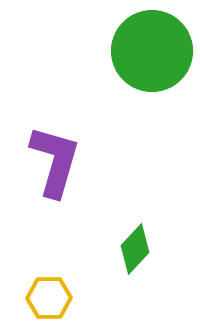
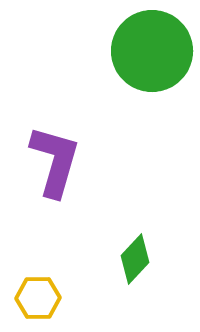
green diamond: moved 10 px down
yellow hexagon: moved 11 px left
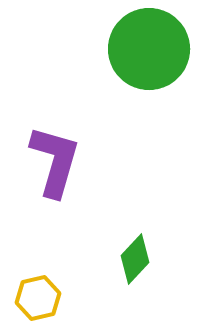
green circle: moved 3 px left, 2 px up
yellow hexagon: rotated 12 degrees counterclockwise
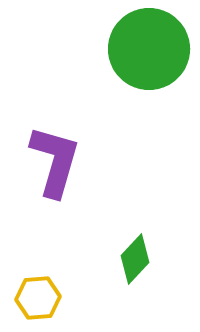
yellow hexagon: rotated 9 degrees clockwise
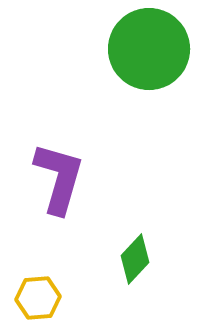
purple L-shape: moved 4 px right, 17 px down
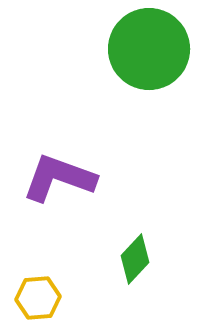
purple L-shape: rotated 86 degrees counterclockwise
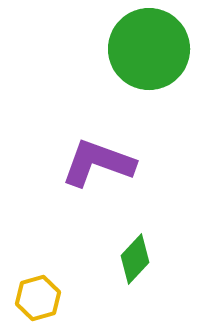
purple L-shape: moved 39 px right, 15 px up
yellow hexagon: rotated 12 degrees counterclockwise
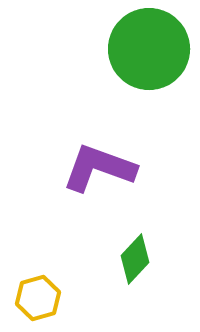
purple L-shape: moved 1 px right, 5 px down
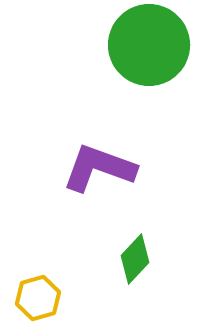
green circle: moved 4 px up
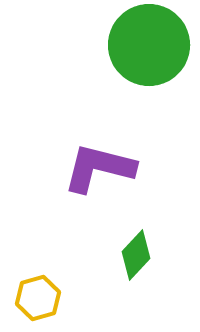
purple L-shape: rotated 6 degrees counterclockwise
green diamond: moved 1 px right, 4 px up
